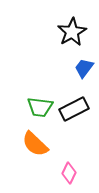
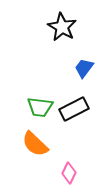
black star: moved 10 px left, 5 px up; rotated 12 degrees counterclockwise
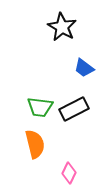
blue trapezoid: rotated 90 degrees counterclockwise
orange semicircle: rotated 148 degrees counterclockwise
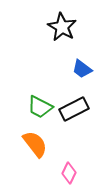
blue trapezoid: moved 2 px left, 1 px down
green trapezoid: rotated 20 degrees clockwise
orange semicircle: rotated 24 degrees counterclockwise
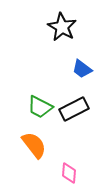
orange semicircle: moved 1 px left, 1 px down
pink diamond: rotated 20 degrees counterclockwise
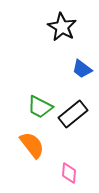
black rectangle: moved 1 px left, 5 px down; rotated 12 degrees counterclockwise
orange semicircle: moved 2 px left
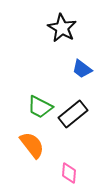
black star: moved 1 px down
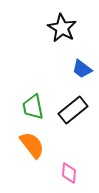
green trapezoid: moved 7 px left; rotated 52 degrees clockwise
black rectangle: moved 4 px up
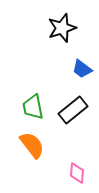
black star: rotated 24 degrees clockwise
pink diamond: moved 8 px right
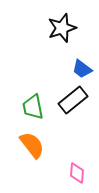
black rectangle: moved 10 px up
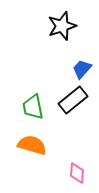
black star: moved 2 px up
blue trapezoid: rotated 95 degrees clockwise
orange semicircle: rotated 36 degrees counterclockwise
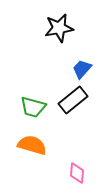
black star: moved 3 px left, 2 px down; rotated 8 degrees clockwise
green trapezoid: rotated 64 degrees counterclockwise
